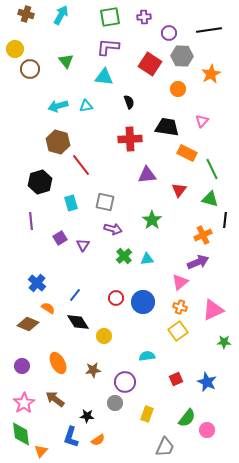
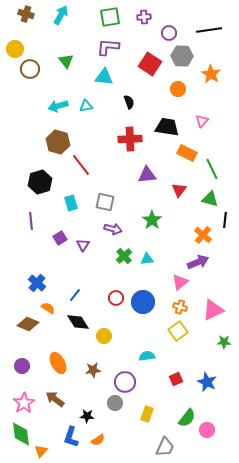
orange star at (211, 74): rotated 12 degrees counterclockwise
orange cross at (203, 235): rotated 24 degrees counterclockwise
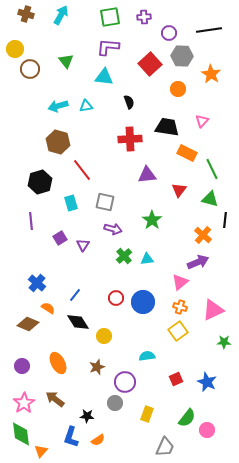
red square at (150, 64): rotated 15 degrees clockwise
red line at (81, 165): moved 1 px right, 5 px down
brown star at (93, 370): moved 4 px right, 3 px up; rotated 14 degrees counterclockwise
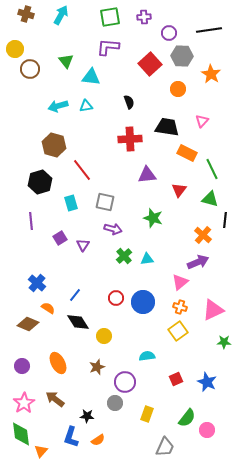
cyan triangle at (104, 77): moved 13 px left
brown hexagon at (58, 142): moved 4 px left, 3 px down
green star at (152, 220): moved 1 px right, 2 px up; rotated 18 degrees counterclockwise
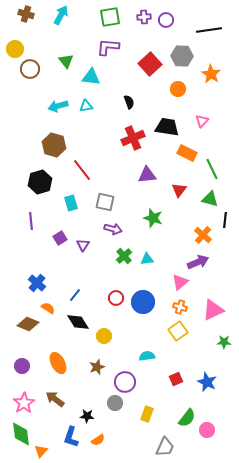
purple circle at (169, 33): moved 3 px left, 13 px up
red cross at (130, 139): moved 3 px right, 1 px up; rotated 20 degrees counterclockwise
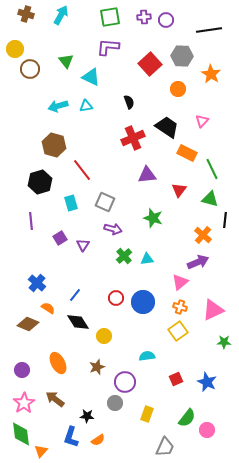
cyan triangle at (91, 77): rotated 18 degrees clockwise
black trapezoid at (167, 127): rotated 25 degrees clockwise
gray square at (105, 202): rotated 12 degrees clockwise
purple circle at (22, 366): moved 4 px down
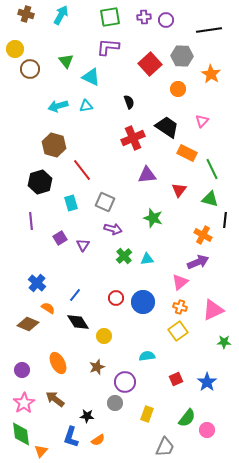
orange cross at (203, 235): rotated 12 degrees counterclockwise
blue star at (207, 382): rotated 12 degrees clockwise
